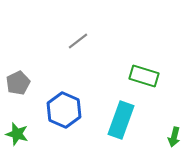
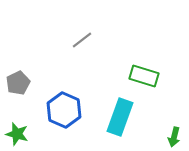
gray line: moved 4 px right, 1 px up
cyan rectangle: moved 1 px left, 3 px up
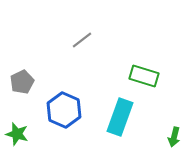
gray pentagon: moved 4 px right, 1 px up
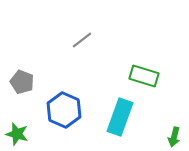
gray pentagon: rotated 25 degrees counterclockwise
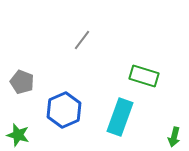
gray line: rotated 15 degrees counterclockwise
blue hexagon: rotated 12 degrees clockwise
green star: moved 1 px right, 1 px down
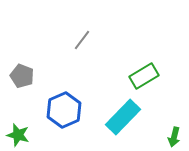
green rectangle: rotated 48 degrees counterclockwise
gray pentagon: moved 6 px up
cyan rectangle: moved 3 px right; rotated 24 degrees clockwise
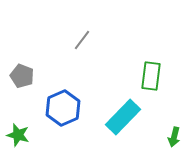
green rectangle: moved 7 px right; rotated 52 degrees counterclockwise
blue hexagon: moved 1 px left, 2 px up
